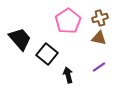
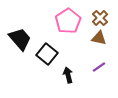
brown cross: rotated 28 degrees counterclockwise
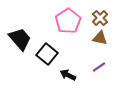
brown triangle: moved 1 px right
black arrow: rotated 49 degrees counterclockwise
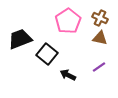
brown cross: rotated 21 degrees counterclockwise
black trapezoid: rotated 70 degrees counterclockwise
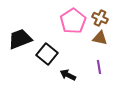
pink pentagon: moved 5 px right
purple line: rotated 64 degrees counterclockwise
